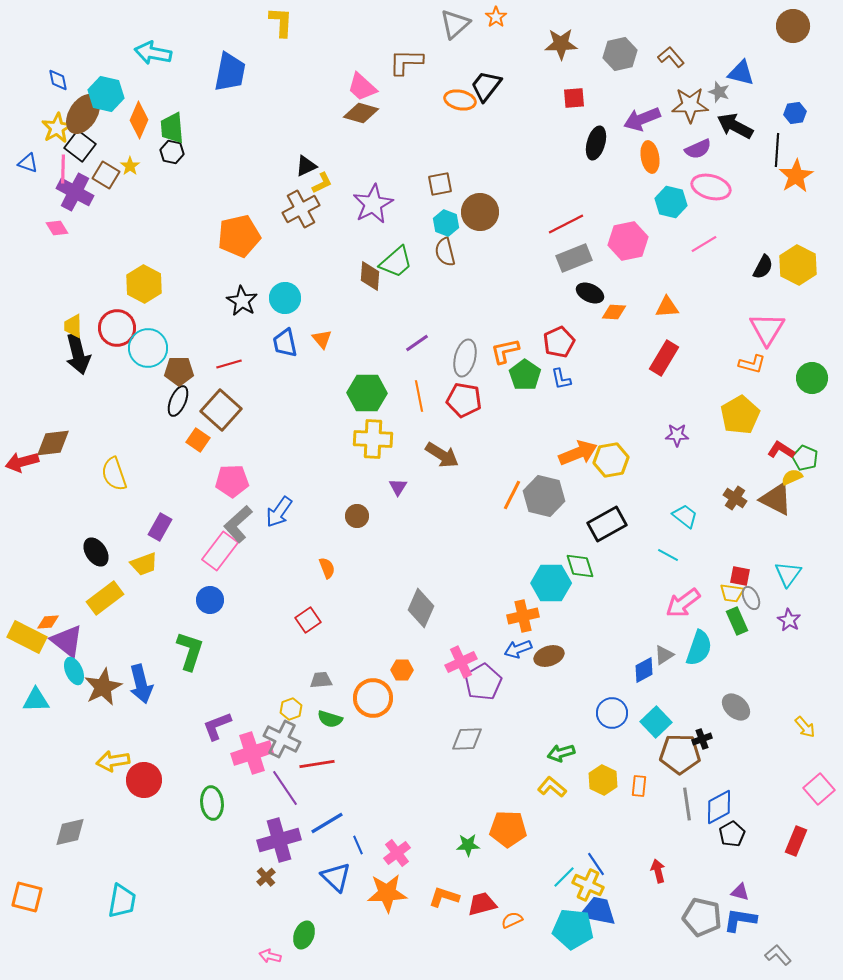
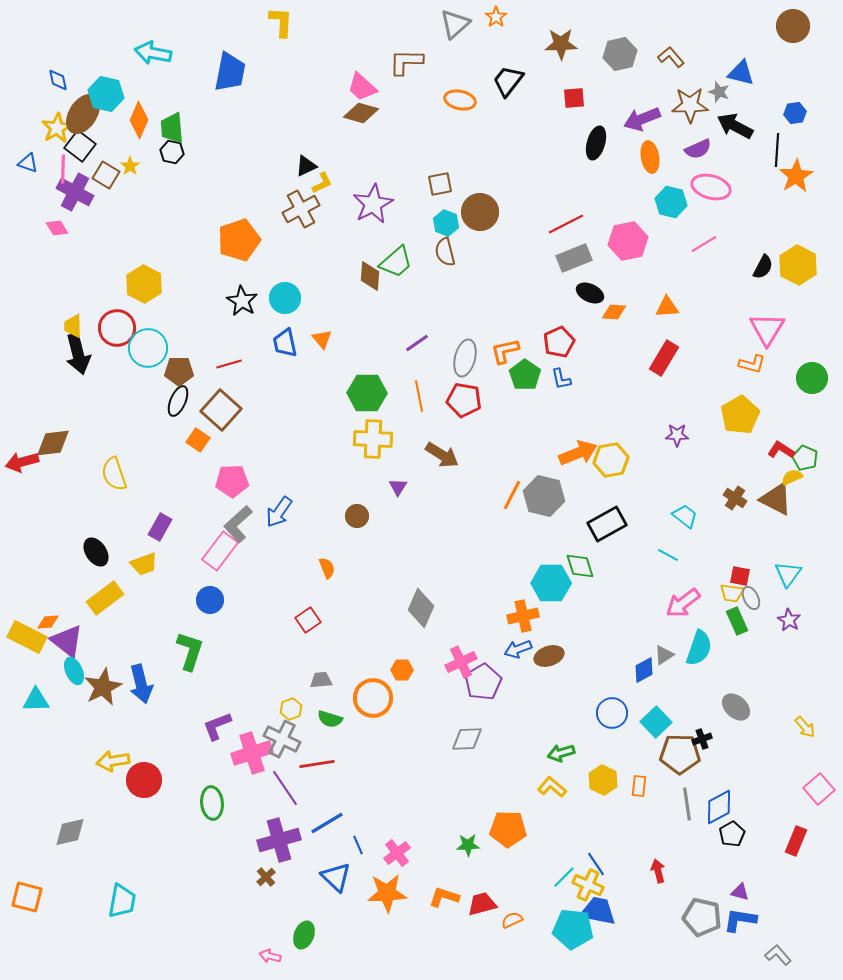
black trapezoid at (486, 86): moved 22 px right, 5 px up
orange pentagon at (239, 236): moved 4 px down; rotated 6 degrees counterclockwise
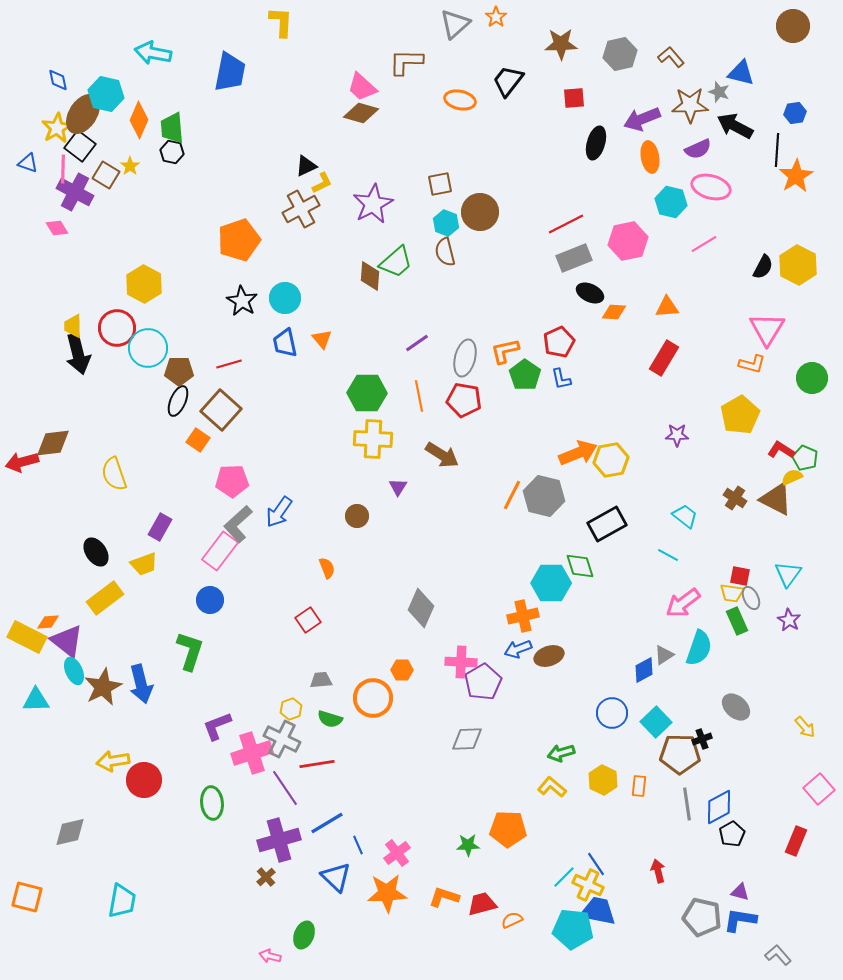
pink cross at (461, 662): rotated 28 degrees clockwise
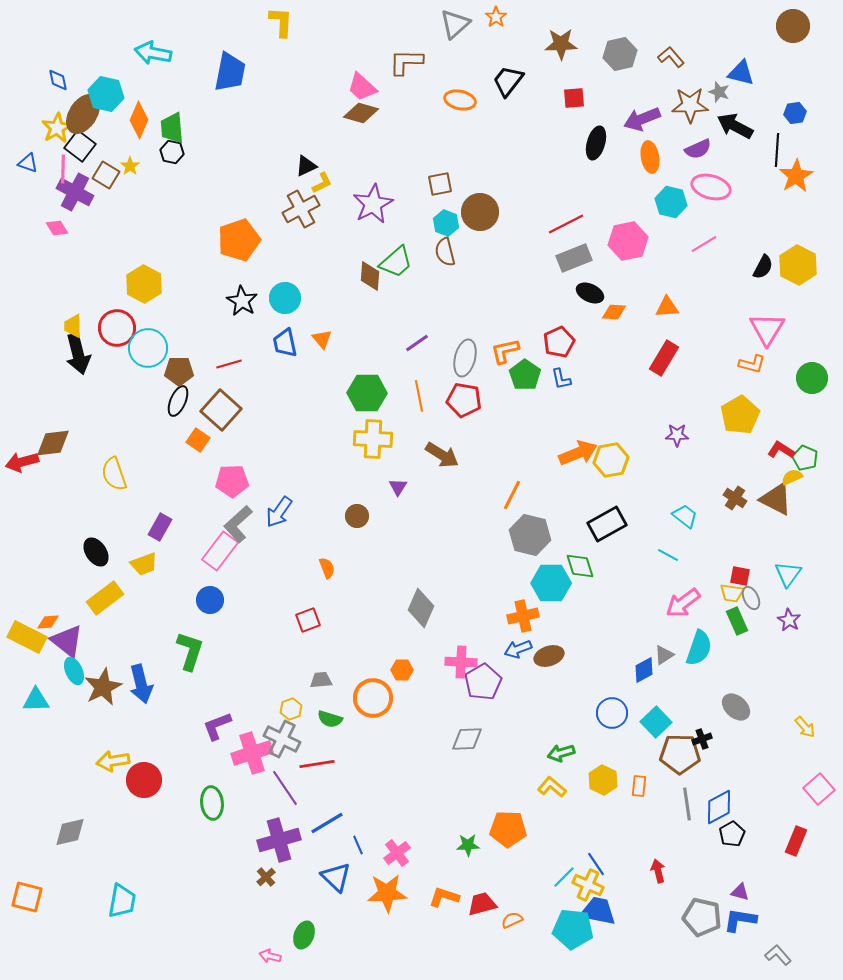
gray hexagon at (544, 496): moved 14 px left, 39 px down
red square at (308, 620): rotated 15 degrees clockwise
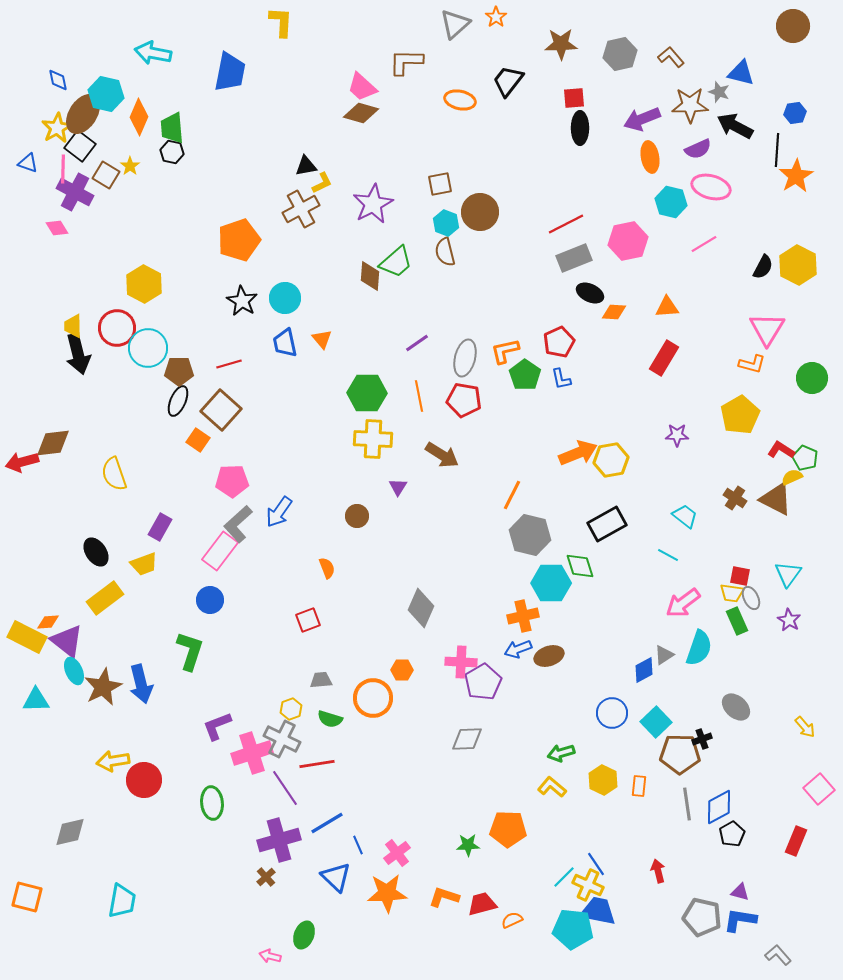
orange diamond at (139, 120): moved 3 px up
black ellipse at (596, 143): moved 16 px left, 15 px up; rotated 16 degrees counterclockwise
black triangle at (306, 166): rotated 15 degrees clockwise
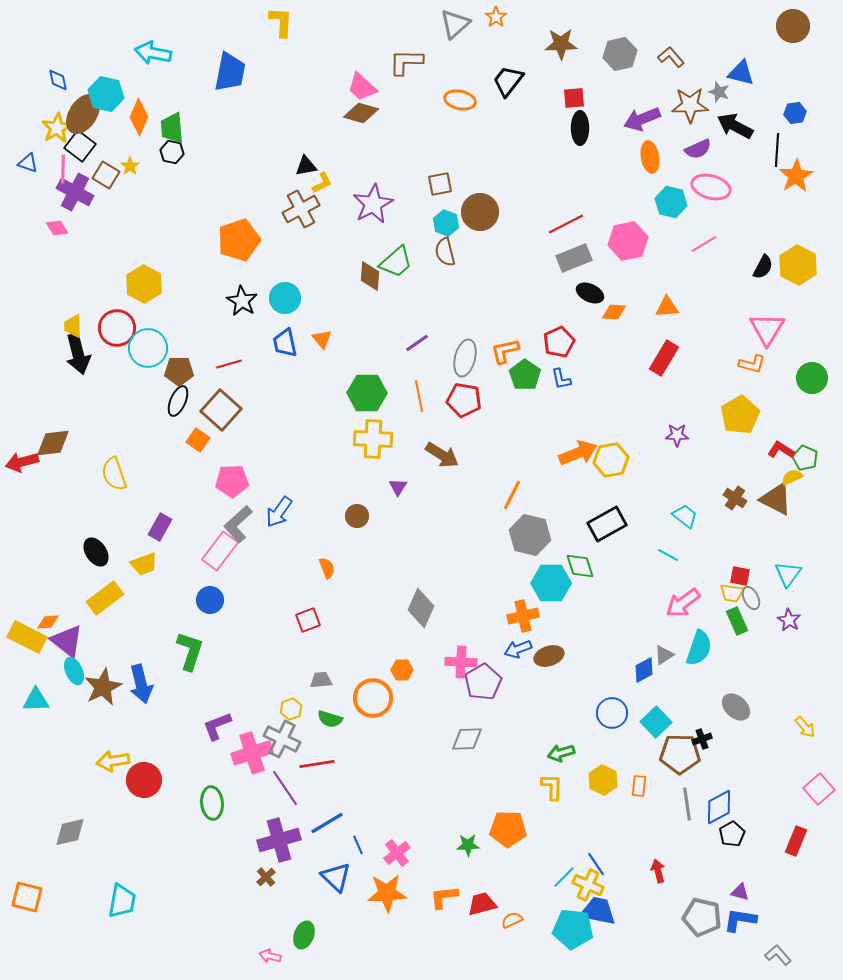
yellow L-shape at (552, 787): rotated 52 degrees clockwise
orange L-shape at (444, 897): rotated 24 degrees counterclockwise
